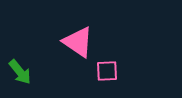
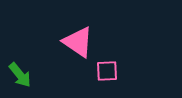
green arrow: moved 3 px down
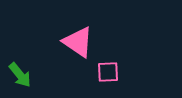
pink square: moved 1 px right, 1 px down
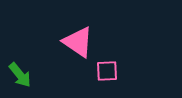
pink square: moved 1 px left, 1 px up
